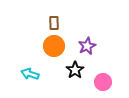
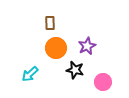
brown rectangle: moved 4 px left
orange circle: moved 2 px right, 2 px down
black star: rotated 24 degrees counterclockwise
cyan arrow: rotated 60 degrees counterclockwise
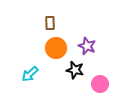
purple star: rotated 24 degrees counterclockwise
pink circle: moved 3 px left, 2 px down
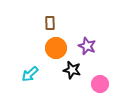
black star: moved 3 px left
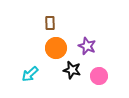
pink circle: moved 1 px left, 8 px up
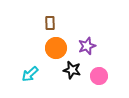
purple star: rotated 30 degrees clockwise
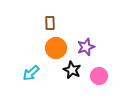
purple star: moved 1 px left, 1 px down
black star: rotated 12 degrees clockwise
cyan arrow: moved 1 px right, 1 px up
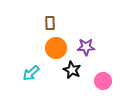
purple star: rotated 18 degrees clockwise
pink circle: moved 4 px right, 5 px down
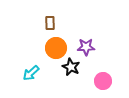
black star: moved 1 px left, 3 px up
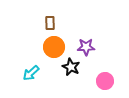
orange circle: moved 2 px left, 1 px up
pink circle: moved 2 px right
